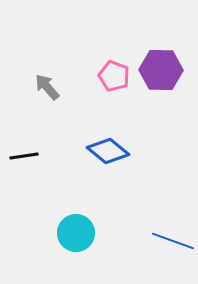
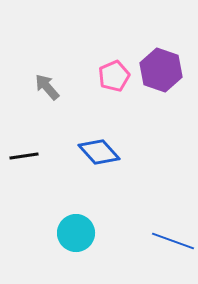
purple hexagon: rotated 18 degrees clockwise
pink pentagon: rotated 28 degrees clockwise
blue diamond: moved 9 px left, 1 px down; rotated 9 degrees clockwise
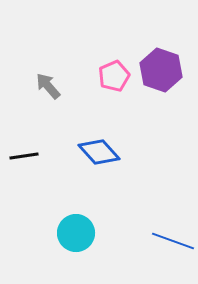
gray arrow: moved 1 px right, 1 px up
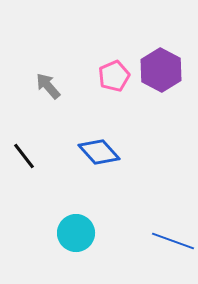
purple hexagon: rotated 9 degrees clockwise
black line: rotated 60 degrees clockwise
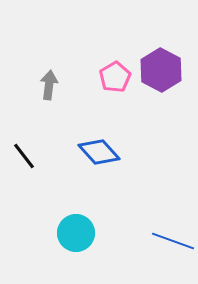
pink pentagon: moved 1 px right, 1 px down; rotated 8 degrees counterclockwise
gray arrow: moved 1 px right, 1 px up; rotated 48 degrees clockwise
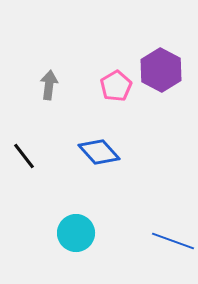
pink pentagon: moved 1 px right, 9 px down
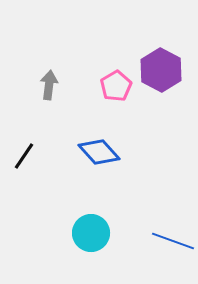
black line: rotated 72 degrees clockwise
cyan circle: moved 15 px right
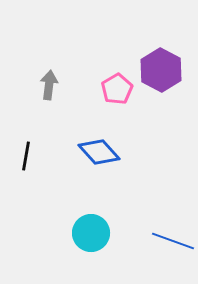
pink pentagon: moved 1 px right, 3 px down
black line: moved 2 px right; rotated 24 degrees counterclockwise
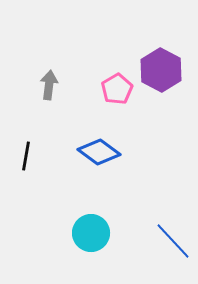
blue diamond: rotated 12 degrees counterclockwise
blue line: rotated 27 degrees clockwise
